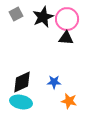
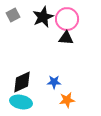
gray square: moved 3 px left, 1 px down
orange star: moved 2 px left, 1 px up; rotated 21 degrees counterclockwise
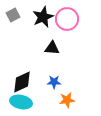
black triangle: moved 14 px left, 10 px down
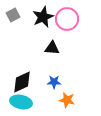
orange star: rotated 21 degrees clockwise
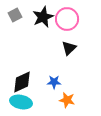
gray square: moved 2 px right
black triangle: moved 17 px right; rotated 49 degrees counterclockwise
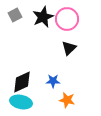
blue star: moved 1 px left, 1 px up
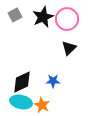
orange star: moved 25 px left, 5 px down; rotated 14 degrees clockwise
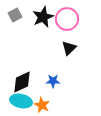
cyan ellipse: moved 1 px up
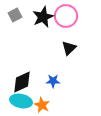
pink circle: moved 1 px left, 3 px up
